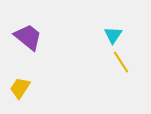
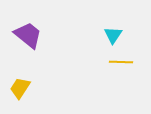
purple trapezoid: moved 2 px up
yellow line: rotated 55 degrees counterclockwise
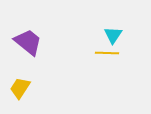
purple trapezoid: moved 7 px down
yellow line: moved 14 px left, 9 px up
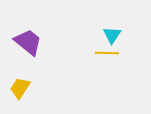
cyan triangle: moved 1 px left
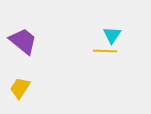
purple trapezoid: moved 5 px left, 1 px up
yellow line: moved 2 px left, 2 px up
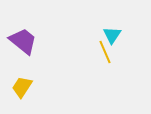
yellow line: moved 1 px down; rotated 65 degrees clockwise
yellow trapezoid: moved 2 px right, 1 px up
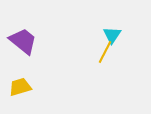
yellow line: rotated 50 degrees clockwise
yellow trapezoid: moved 2 px left; rotated 40 degrees clockwise
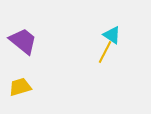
cyan triangle: rotated 30 degrees counterclockwise
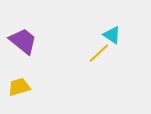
yellow line: moved 6 px left, 1 px down; rotated 20 degrees clockwise
yellow trapezoid: moved 1 px left
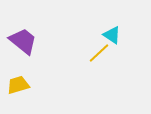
yellow trapezoid: moved 1 px left, 2 px up
